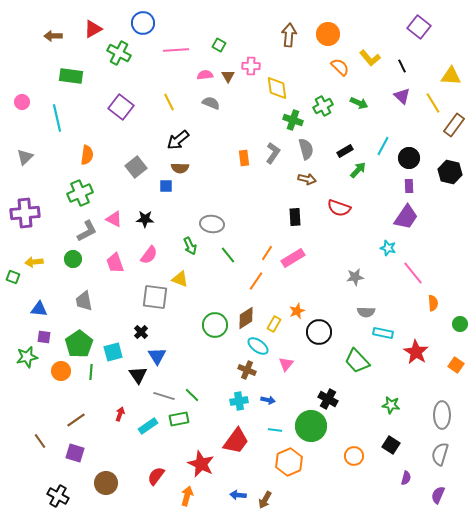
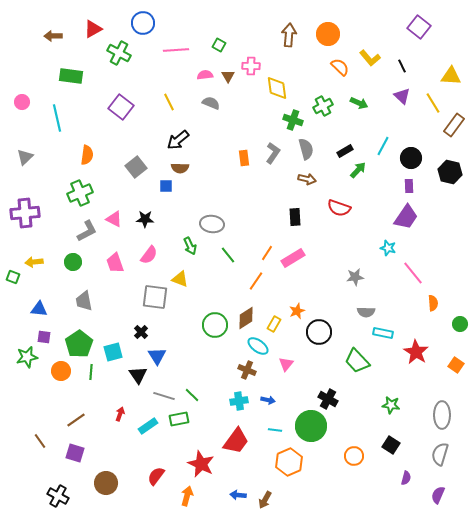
black circle at (409, 158): moved 2 px right
green circle at (73, 259): moved 3 px down
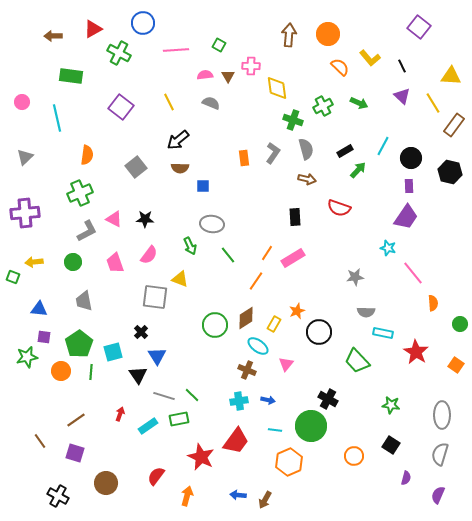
blue square at (166, 186): moved 37 px right
red star at (201, 464): moved 7 px up
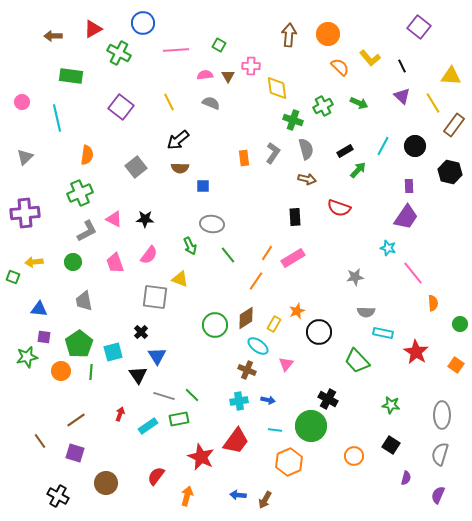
black circle at (411, 158): moved 4 px right, 12 px up
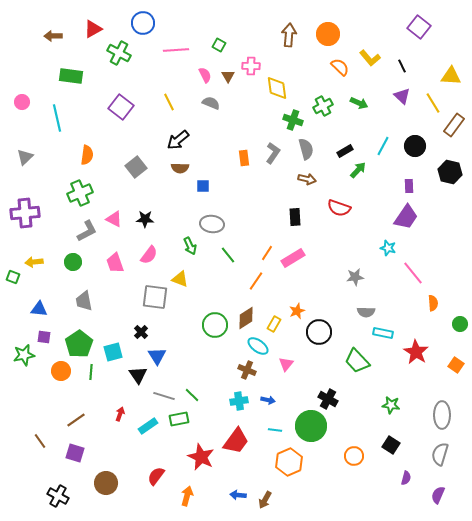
pink semicircle at (205, 75): rotated 70 degrees clockwise
green star at (27, 357): moved 3 px left, 2 px up
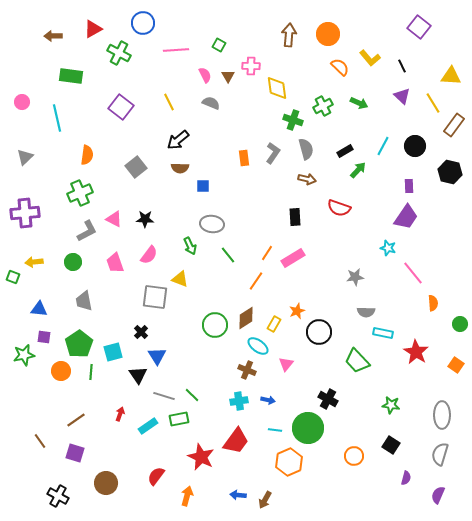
green circle at (311, 426): moved 3 px left, 2 px down
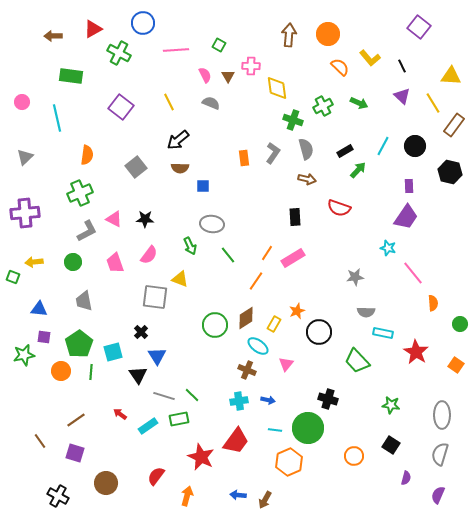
black cross at (328, 399): rotated 12 degrees counterclockwise
red arrow at (120, 414): rotated 72 degrees counterclockwise
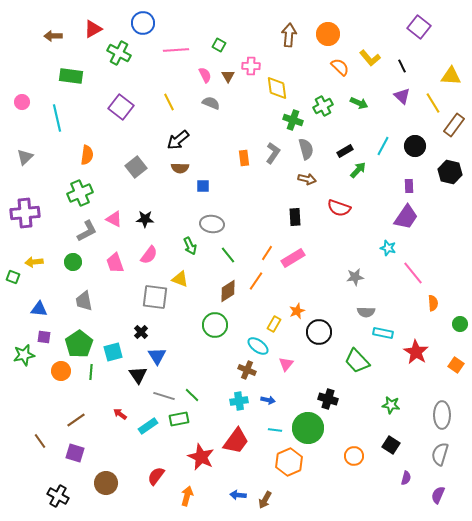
brown diamond at (246, 318): moved 18 px left, 27 px up
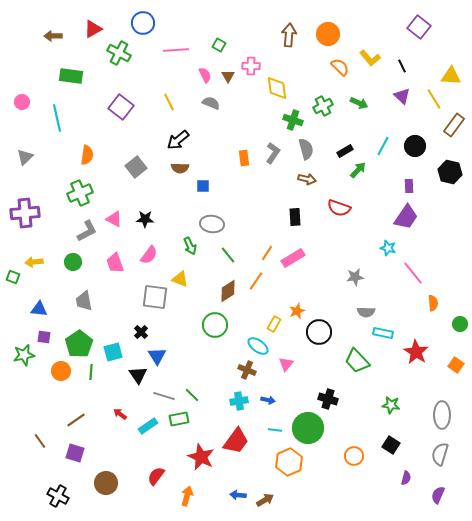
yellow line at (433, 103): moved 1 px right, 4 px up
brown arrow at (265, 500): rotated 150 degrees counterclockwise
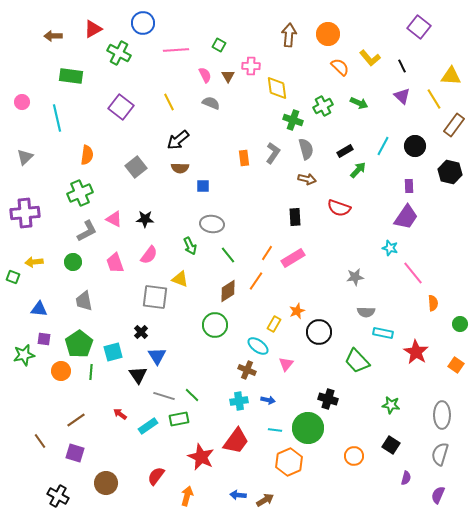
cyan star at (388, 248): moved 2 px right
purple square at (44, 337): moved 2 px down
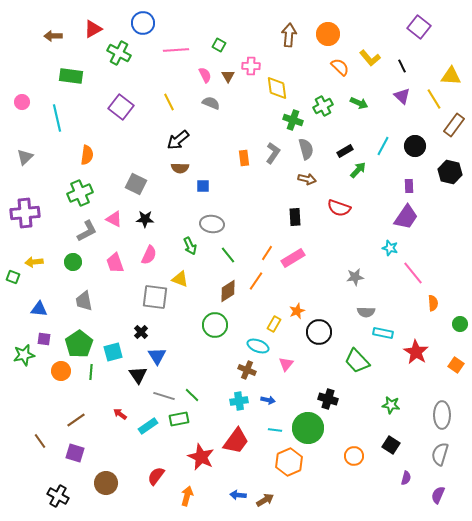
gray square at (136, 167): moved 17 px down; rotated 25 degrees counterclockwise
pink semicircle at (149, 255): rotated 12 degrees counterclockwise
cyan ellipse at (258, 346): rotated 15 degrees counterclockwise
